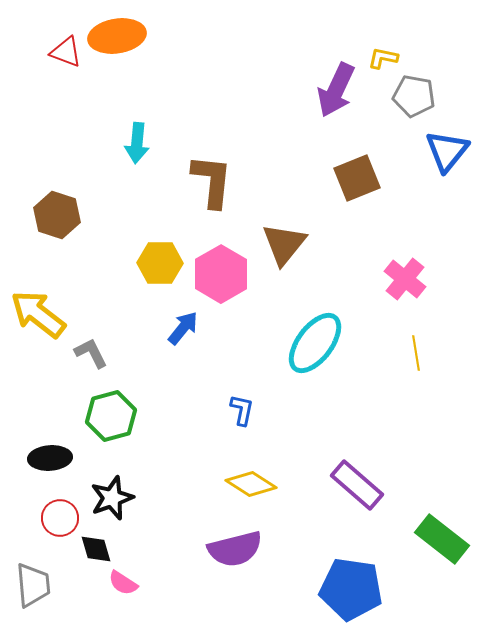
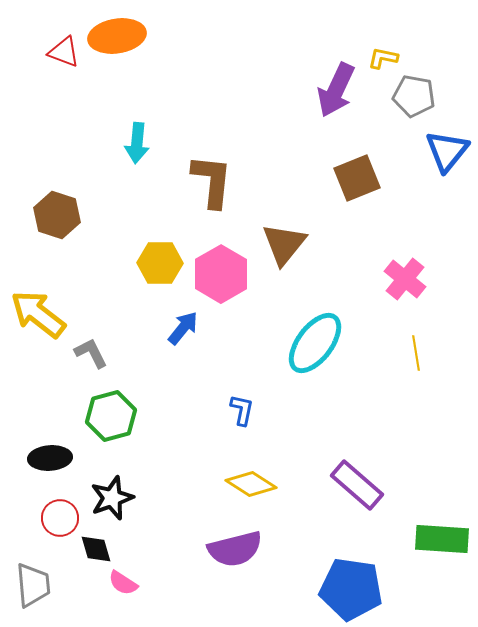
red triangle: moved 2 px left
green rectangle: rotated 34 degrees counterclockwise
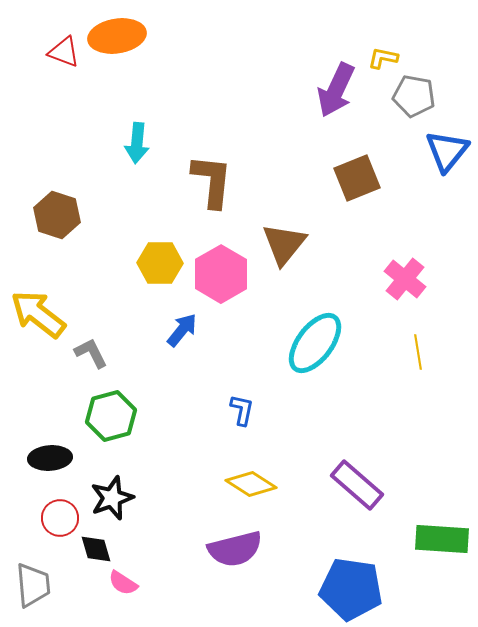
blue arrow: moved 1 px left, 2 px down
yellow line: moved 2 px right, 1 px up
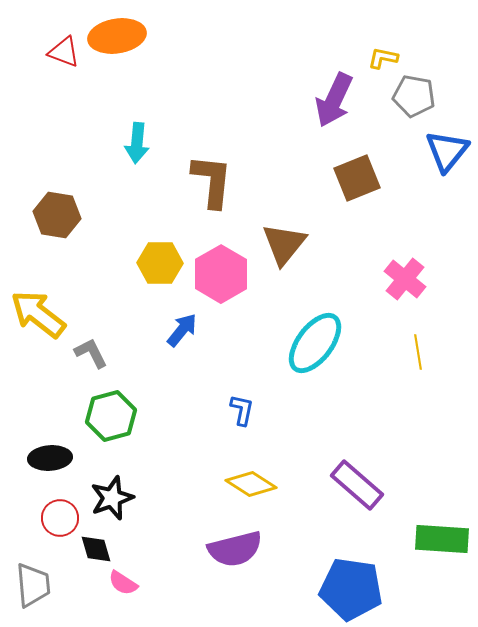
purple arrow: moved 2 px left, 10 px down
brown hexagon: rotated 9 degrees counterclockwise
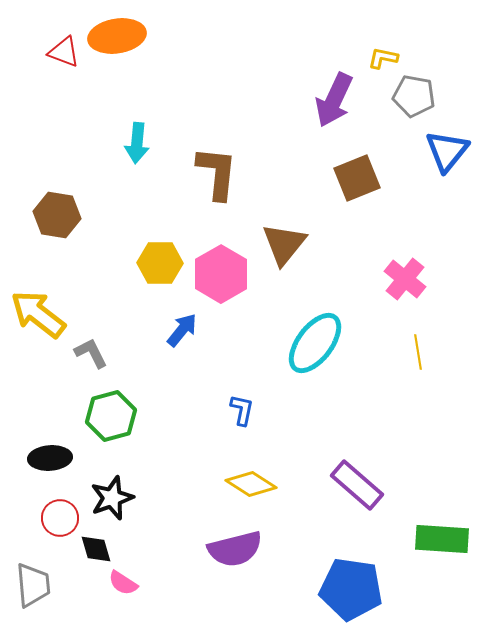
brown L-shape: moved 5 px right, 8 px up
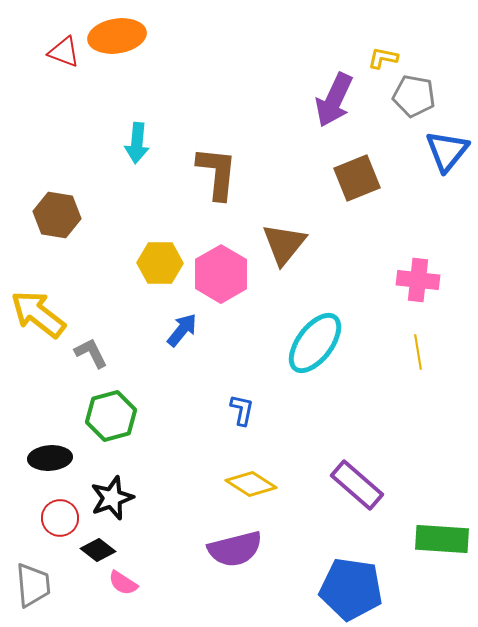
pink cross: moved 13 px right, 1 px down; rotated 33 degrees counterclockwise
black diamond: moved 2 px right, 1 px down; rotated 36 degrees counterclockwise
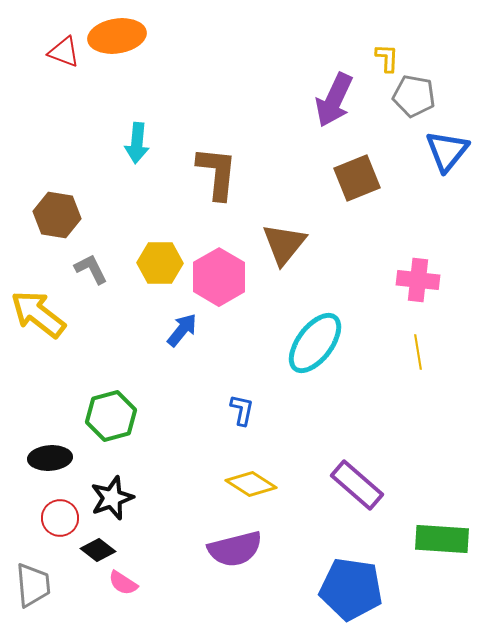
yellow L-shape: moved 4 px right; rotated 80 degrees clockwise
pink hexagon: moved 2 px left, 3 px down
gray L-shape: moved 84 px up
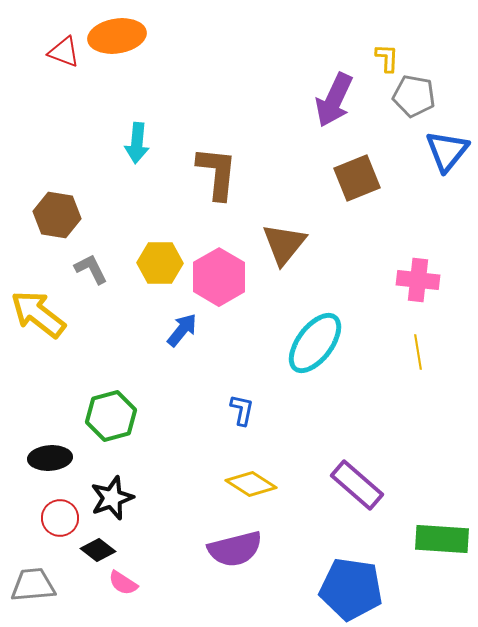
gray trapezoid: rotated 90 degrees counterclockwise
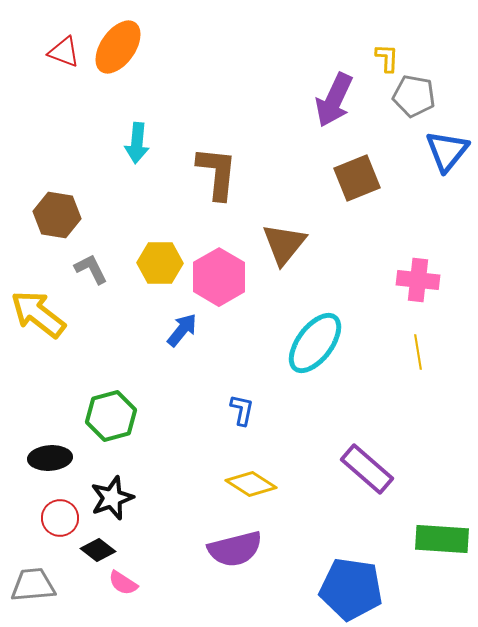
orange ellipse: moved 1 px right, 11 px down; rotated 46 degrees counterclockwise
purple rectangle: moved 10 px right, 16 px up
